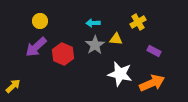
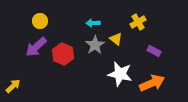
yellow triangle: rotated 32 degrees clockwise
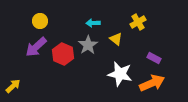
gray star: moved 7 px left
purple rectangle: moved 7 px down
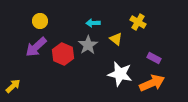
yellow cross: rotated 28 degrees counterclockwise
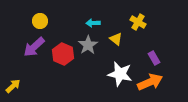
purple arrow: moved 2 px left
purple rectangle: rotated 32 degrees clockwise
orange arrow: moved 2 px left, 1 px up
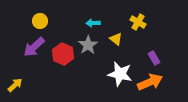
yellow arrow: moved 2 px right, 1 px up
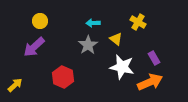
red hexagon: moved 23 px down
white star: moved 2 px right, 7 px up
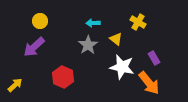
orange arrow: moved 1 px left, 1 px down; rotated 75 degrees clockwise
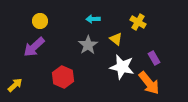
cyan arrow: moved 4 px up
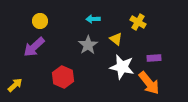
purple rectangle: rotated 64 degrees counterclockwise
